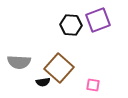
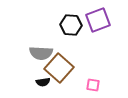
gray semicircle: moved 22 px right, 9 px up
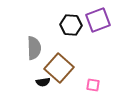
gray semicircle: moved 7 px left, 5 px up; rotated 95 degrees counterclockwise
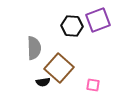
black hexagon: moved 1 px right, 1 px down
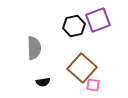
black hexagon: moved 2 px right; rotated 15 degrees counterclockwise
brown square: moved 23 px right
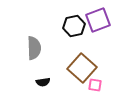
pink square: moved 2 px right
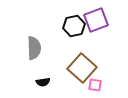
purple square: moved 2 px left
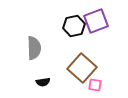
purple square: moved 1 px down
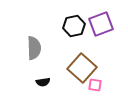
purple square: moved 5 px right, 3 px down
